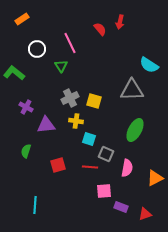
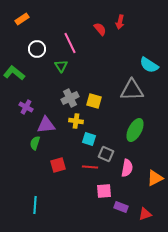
green semicircle: moved 9 px right, 8 px up
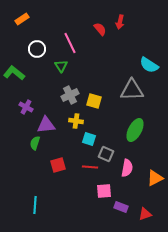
gray cross: moved 3 px up
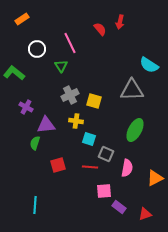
purple rectangle: moved 2 px left; rotated 16 degrees clockwise
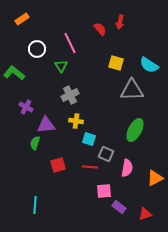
yellow square: moved 22 px right, 38 px up
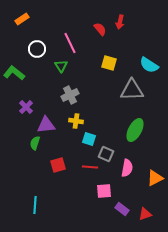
yellow square: moved 7 px left
purple cross: rotated 16 degrees clockwise
purple rectangle: moved 3 px right, 2 px down
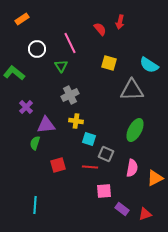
pink semicircle: moved 5 px right
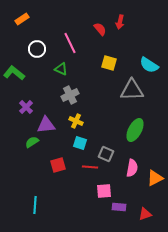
green triangle: moved 3 px down; rotated 32 degrees counterclockwise
yellow cross: rotated 16 degrees clockwise
cyan square: moved 9 px left, 4 px down
green semicircle: moved 3 px left, 1 px up; rotated 40 degrees clockwise
purple rectangle: moved 3 px left, 2 px up; rotated 32 degrees counterclockwise
